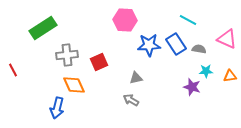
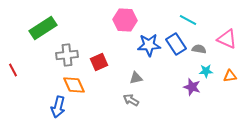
blue arrow: moved 1 px right, 1 px up
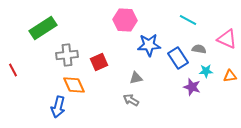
blue rectangle: moved 2 px right, 14 px down
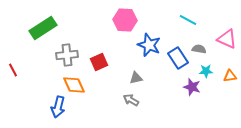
blue star: rotated 25 degrees clockwise
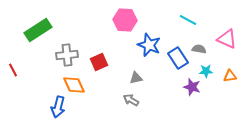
green rectangle: moved 5 px left, 2 px down
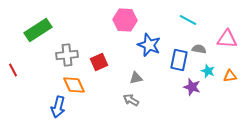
pink triangle: rotated 20 degrees counterclockwise
blue rectangle: moved 1 px right, 2 px down; rotated 45 degrees clockwise
cyan star: moved 2 px right; rotated 24 degrees clockwise
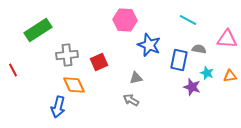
cyan star: moved 1 px left, 2 px down
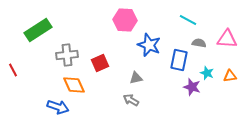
gray semicircle: moved 6 px up
red square: moved 1 px right, 1 px down
blue arrow: rotated 85 degrees counterclockwise
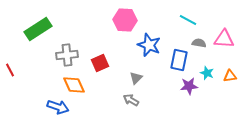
green rectangle: moved 1 px up
pink triangle: moved 3 px left
red line: moved 3 px left
gray triangle: rotated 32 degrees counterclockwise
purple star: moved 3 px left, 1 px up; rotated 24 degrees counterclockwise
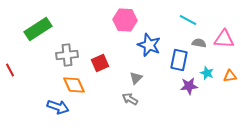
gray arrow: moved 1 px left, 1 px up
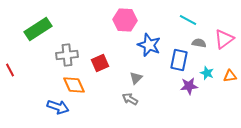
pink triangle: rotated 40 degrees counterclockwise
